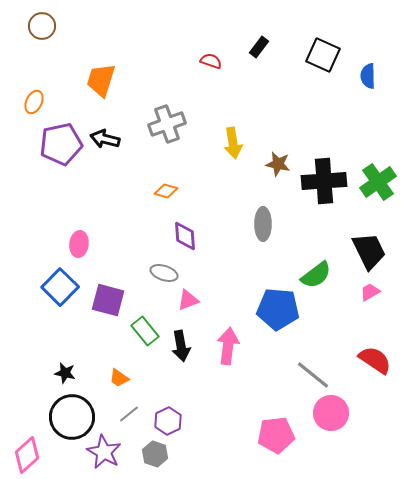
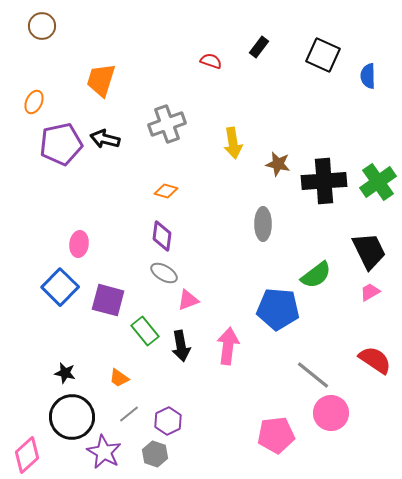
purple diamond at (185, 236): moved 23 px left; rotated 12 degrees clockwise
gray ellipse at (164, 273): rotated 12 degrees clockwise
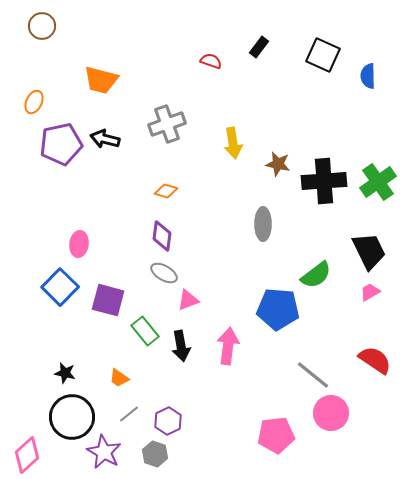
orange trapezoid at (101, 80): rotated 93 degrees counterclockwise
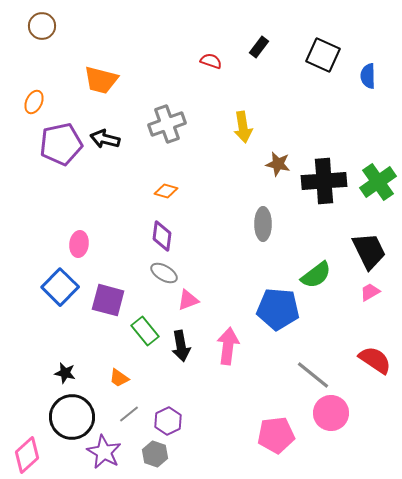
yellow arrow at (233, 143): moved 10 px right, 16 px up
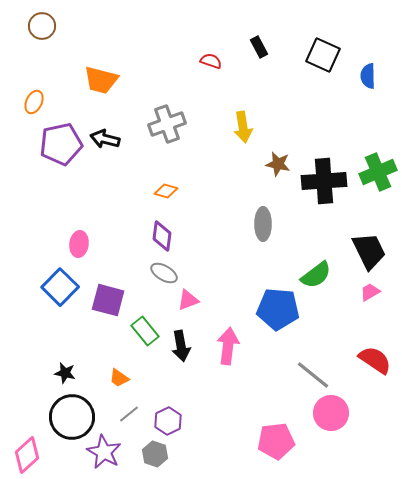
black rectangle at (259, 47): rotated 65 degrees counterclockwise
green cross at (378, 182): moved 10 px up; rotated 12 degrees clockwise
pink pentagon at (276, 435): moved 6 px down
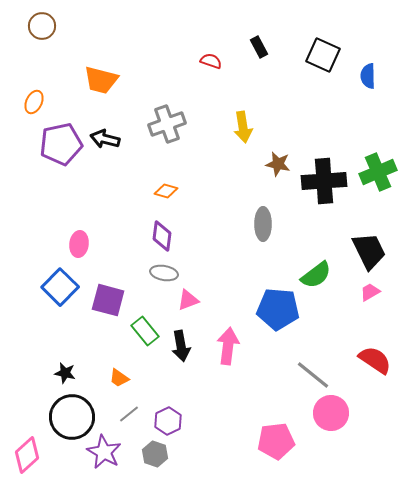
gray ellipse at (164, 273): rotated 20 degrees counterclockwise
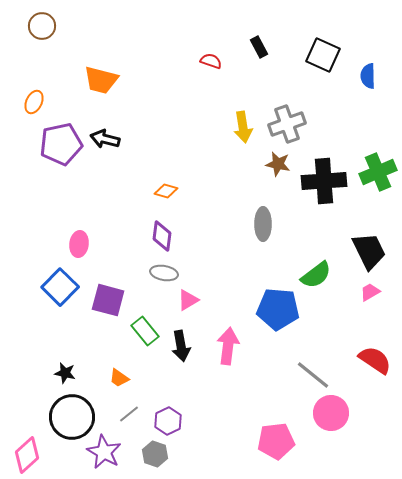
gray cross at (167, 124): moved 120 px right
pink triangle at (188, 300): rotated 10 degrees counterclockwise
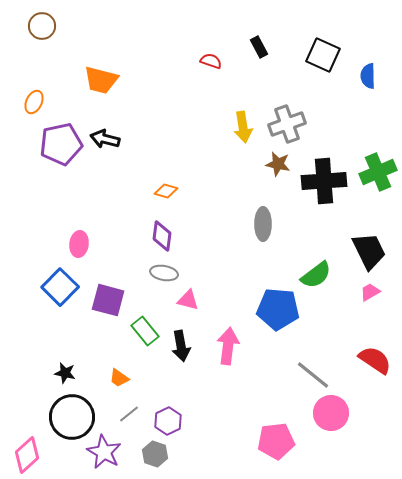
pink triangle at (188, 300): rotated 45 degrees clockwise
